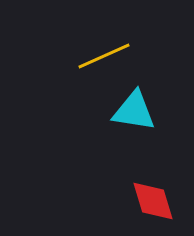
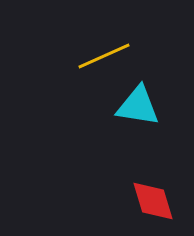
cyan triangle: moved 4 px right, 5 px up
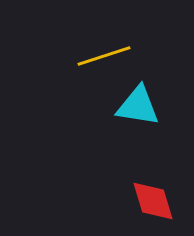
yellow line: rotated 6 degrees clockwise
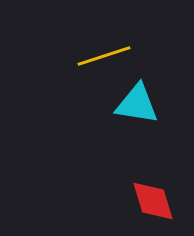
cyan triangle: moved 1 px left, 2 px up
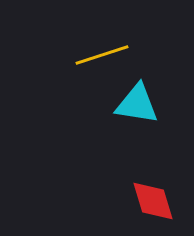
yellow line: moved 2 px left, 1 px up
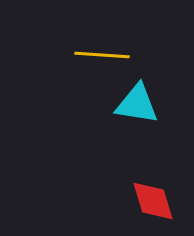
yellow line: rotated 22 degrees clockwise
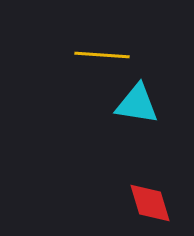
red diamond: moved 3 px left, 2 px down
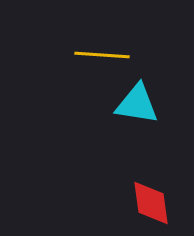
red diamond: moved 1 px right; rotated 9 degrees clockwise
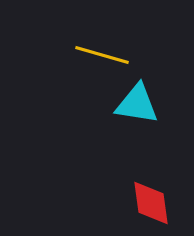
yellow line: rotated 12 degrees clockwise
